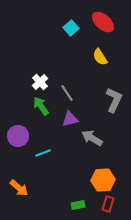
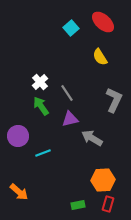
orange arrow: moved 4 px down
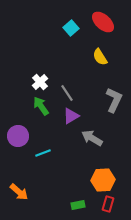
purple triangle: moved 1 px right, 3 px up; rotated 18 degrees counterclockwise
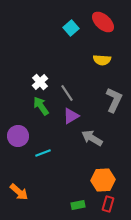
yellow semicircle: moved 2 px right, 3 px down; rotated 54 degrees counterclockwise
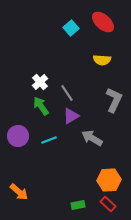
cyan line: moved 6 px right, 13 px up
orange hexagon: moved 6 px right
red rectangle: rotated 63 degrees counterclockwise
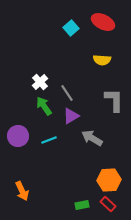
red ellipse: rotated 15 degrees counterclockwise
gray L-shape: rotated 25 degrees counterclockwise
green arrow: moved 3 px right
orange arrow: moved 3 px right, 1 px up; rotated 24 degrees clockwise
green rectangle: moved 4 px right
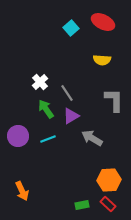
green arrow: moved 2 px right, 3 px down
cyan line: moved 1 px left, 1 px up
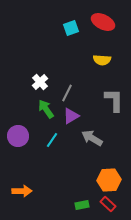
cyan square: rotated 21 degrees clockwise
gray line: rotated 60 degrees clockwise
cyan line: moved 4 px right, 1 px down; rotated 35 degrees counterclockwise
orange arrow: rotated 66 degrees counterclockwise
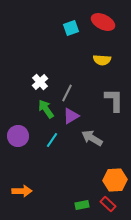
orange hexagon: moved 6 px right
